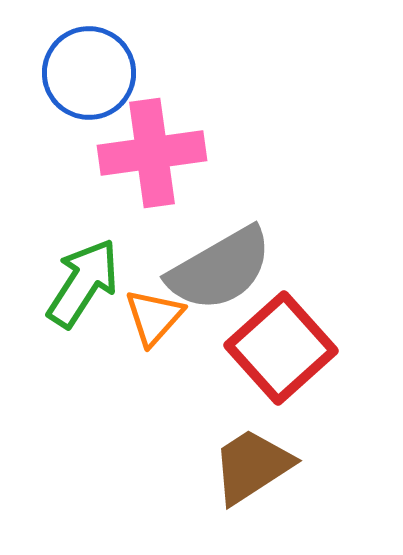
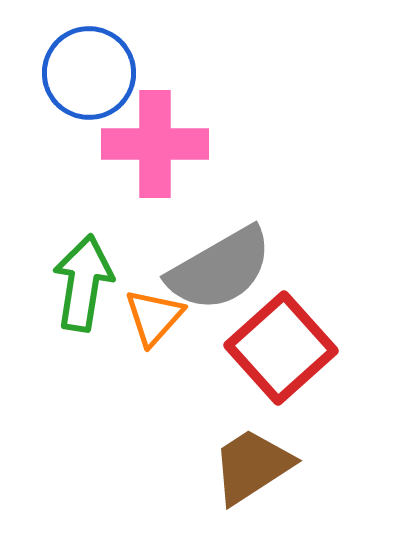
pink cross: moved 3 px right, 9 px up; rotated 8 degrees clockwise
green arrow: rotated 24 degrees counterclockwise
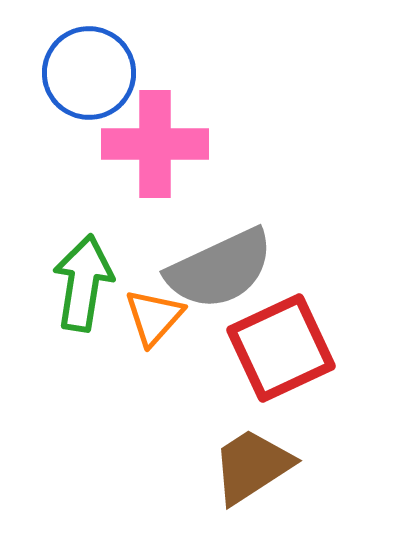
gray semicircle: rotated 5 degrees clockwise
red square: rotated 17 degrees clockwise
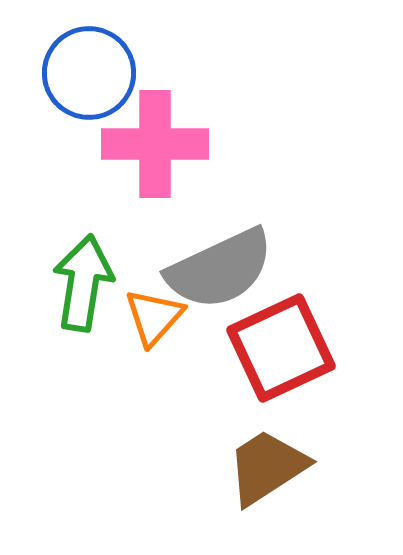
brown trapezoid: moved 15 px right, 1 px down
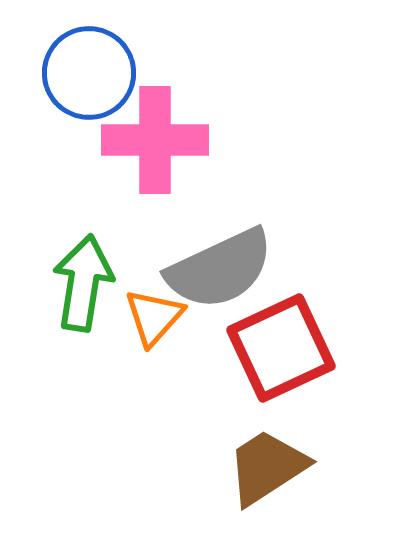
pink cross: moved 4 px up
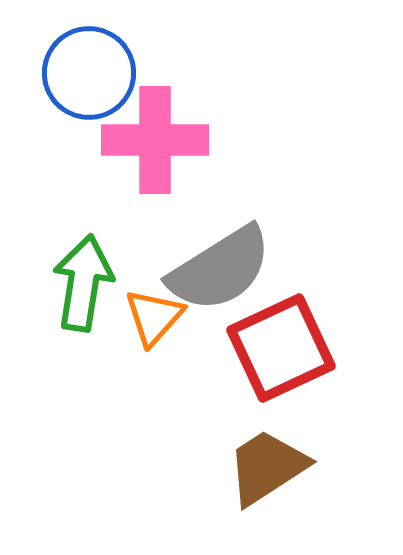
gray semicircle: rotated 7 degrees counterclockwise
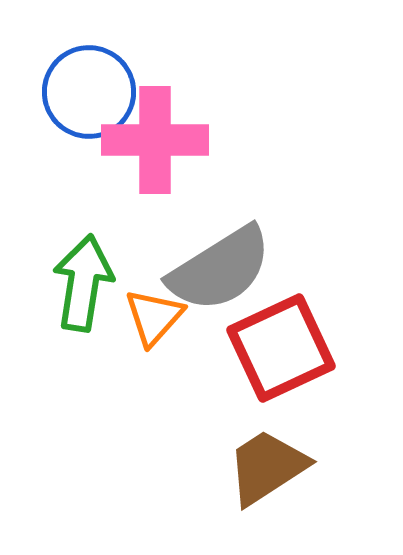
blue circle: moved 19 px down
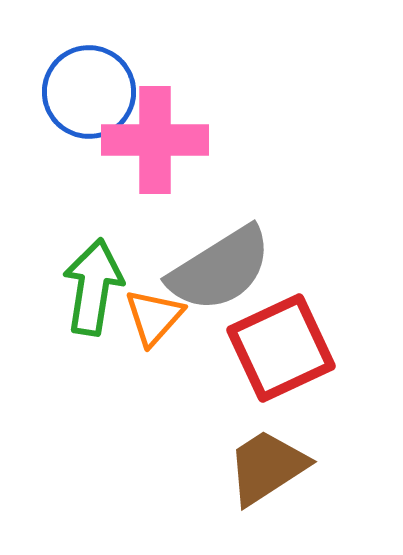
green arrow: moved 10 px right, 4 px down
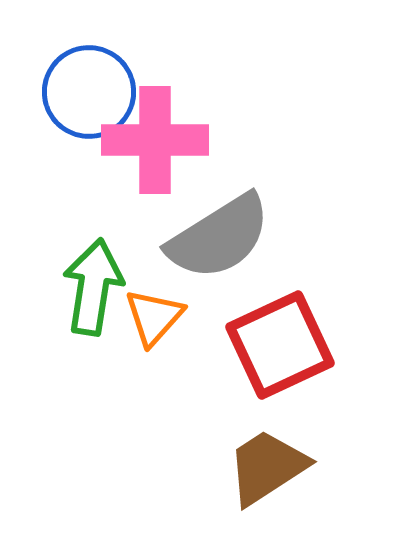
gray semicircle: moved 1 px left, 32 px up
red square: moved 1 px left, 3 px up
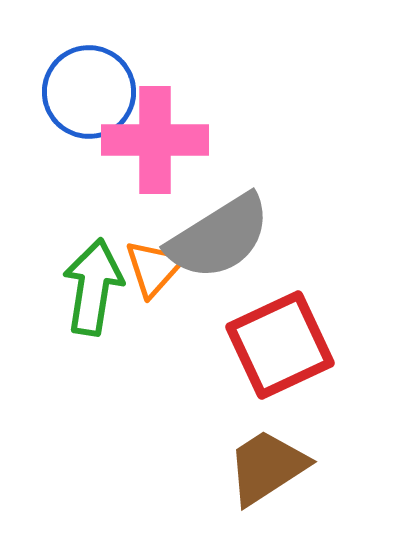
orange triangle: moved 49 px up
